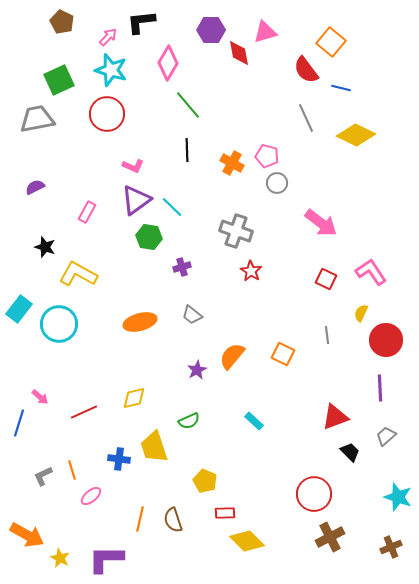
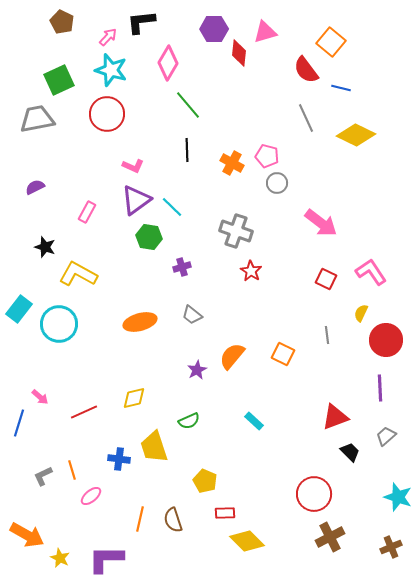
purple hexagon at (211, 30): moved 3 px right, 1 px up
red diamond at (239, 53): rotated 16 degrees clockwise
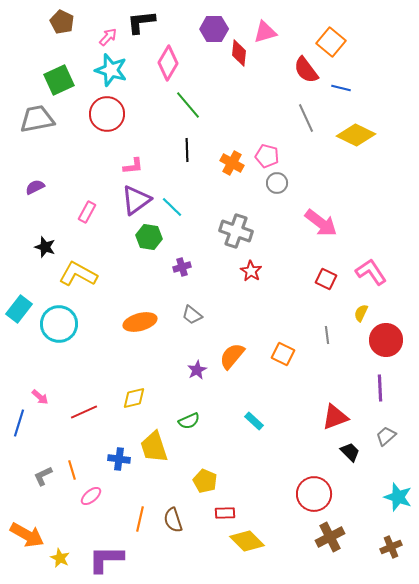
pink L-shape at (133, 166): rotated 30 degrees counterclockwise
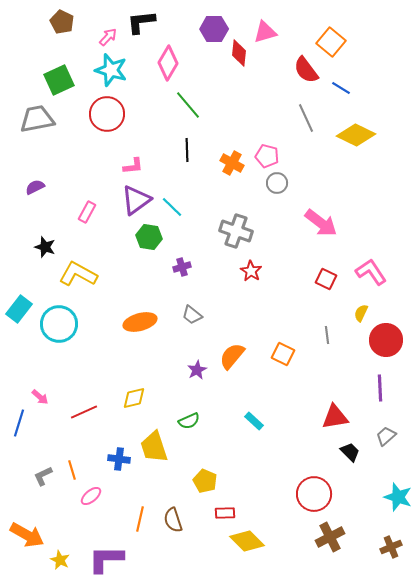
blue line at (341, 88): rotated 18 degrees clockwise
red triangle at (335, 417): rotated 12 degrees clockwise
yellow star at (60, 558): moved 2 px down
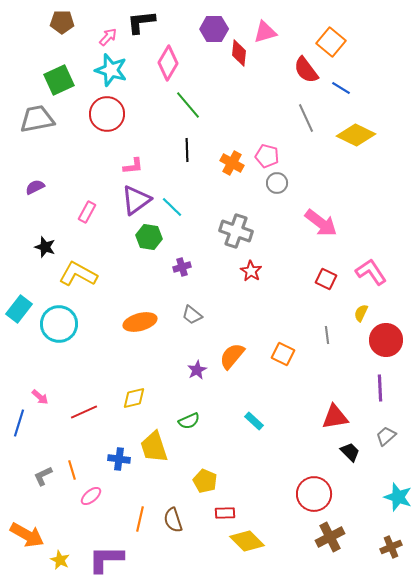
brown pentagon at (62, 22): rotated 25 degrees counterclockwise
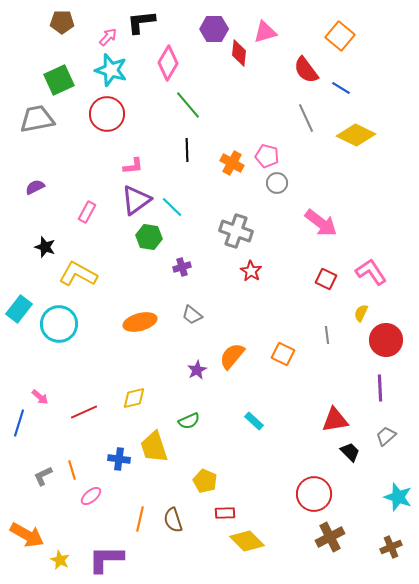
orange square at (331, 42): moved 9 px right, 6 px up
red triangle at (335, 417): moved 3 px down
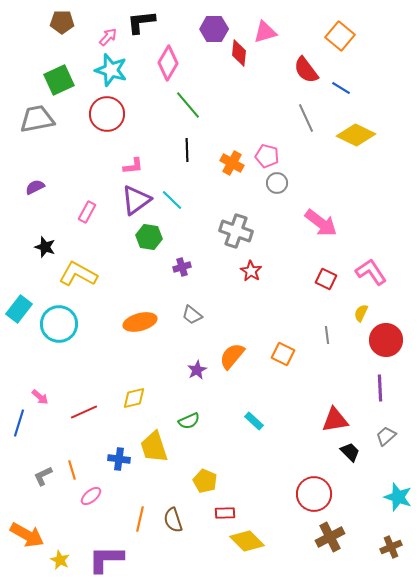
cyan line at (172, 207): moved 7 px up
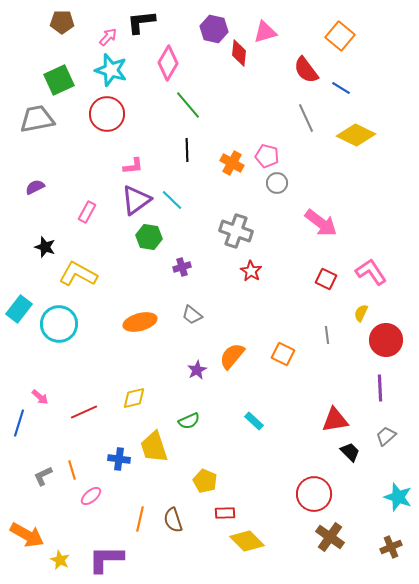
purple hexagon at (214, 29): rotated 12 degrees clockwise
brown cross at (330, 537): rotated 28 degrees counterclockwise
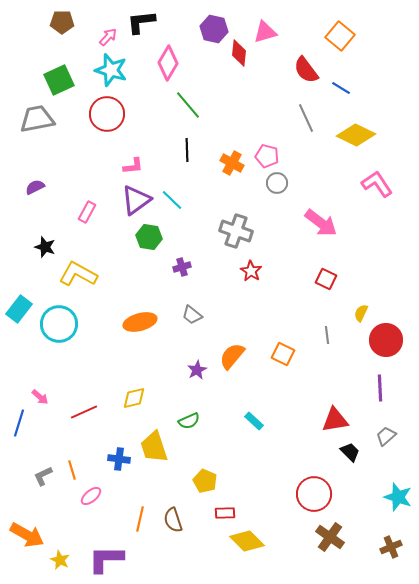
pink L-shape at (371, 272): moved 6 px right, 88 px up
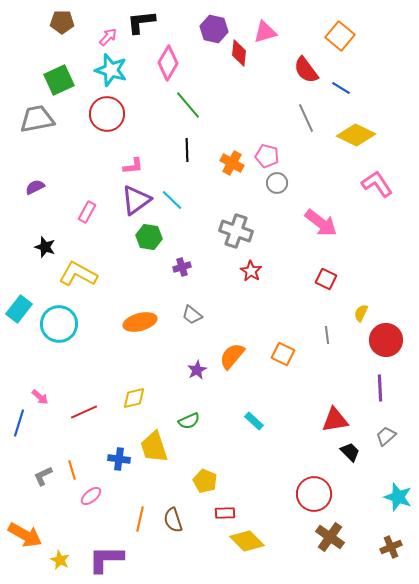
orange arrow at (27, 535): moved 2 px left
